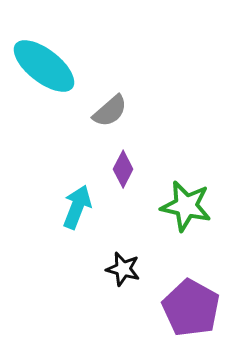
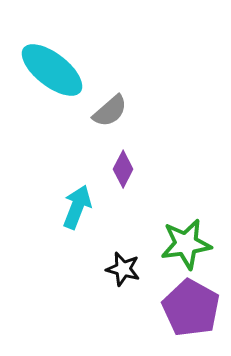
cyan ellipse: moved 8 px right, 4 px down
green star: moved 38 px down; rotated 21 degrees counterclockwise
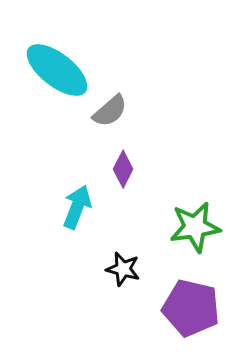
cyan ellipse: moved 5 px right
green star: moved 9 px right, 17 px up
purple pentagon: rotated 16 degrees counterclockwise
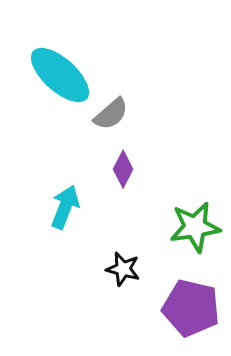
cyan ellipse: moved 3 px right, 5 px down; rotated 4 degrees clockwise
gray semicircle: moved 1 px right, 3 px down
cyan arrow: moved 12 px left
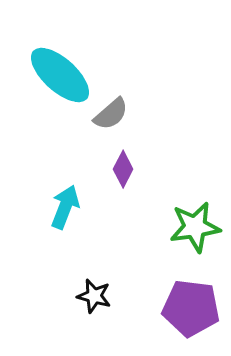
black star: moved 29 px left, 27 px down
purple pentagon: rotated 6 degrees counterclockwise
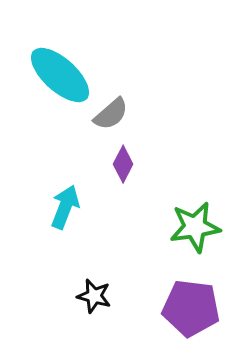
purple diamond: moved 5 px up
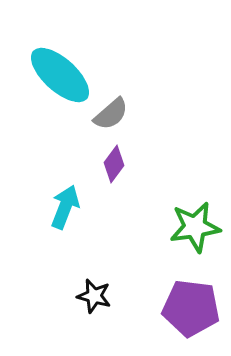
purple diamond: moved 9 px left; rotated 9 degrees clockwise
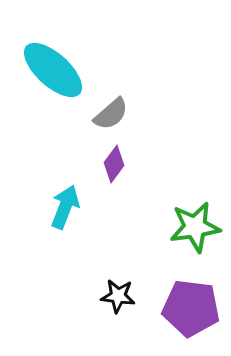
cyan ellipse: moved 7 px left, 5 px up
black star: moved 24 px right; rotated 8 degrees counterclockwise
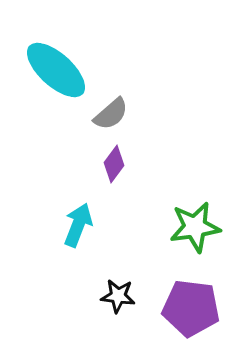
cyan ellipse: moved 3 px right
cyan arrow: moved 13 px right, 18 px down
